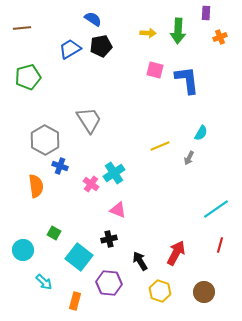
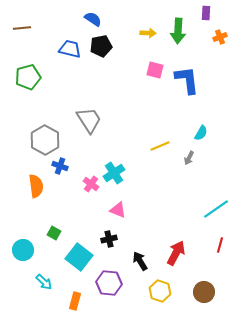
blue trapezoid: rotated 45 degrees clockwise
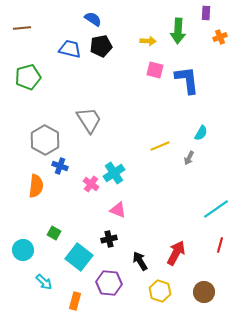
yellow arrow: moved 8 px down
orange semicircle: rotated 15 degrees clockwise
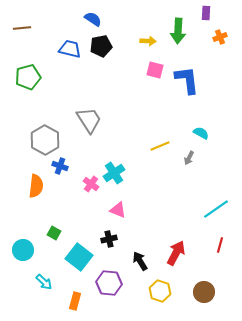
cyan semicircle: rotated 91 degrees counterclockwise
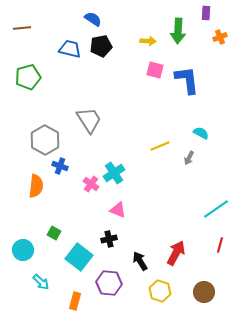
cyan arrow: moved 3 px left
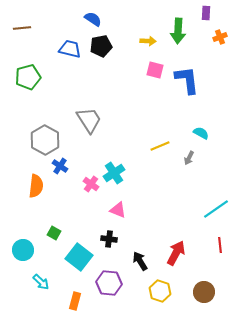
blue cross: rotated 14 degrees clockwise
black cross: rotated 21 degrees clockwise
red line: rotated 21 degrees counterclockwise
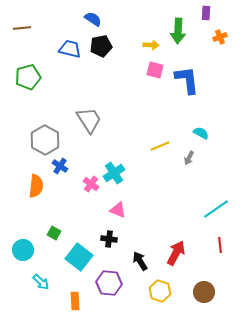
yellow arrow: moved 3 px right, 4 px down
orange rectangle: rotated 18 degrees counterclockwise
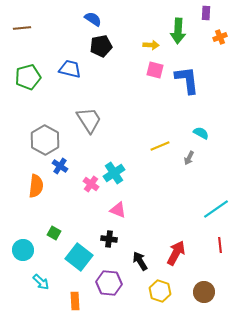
blue trapezoid: moved 20 px down
